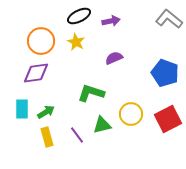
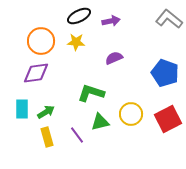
yellow star: rotated 24 degrees counterclockwise
green triangle: moved 2 px left, 3 px up
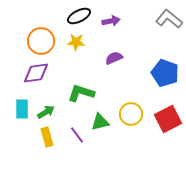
green L-shape: moved 10 px left
